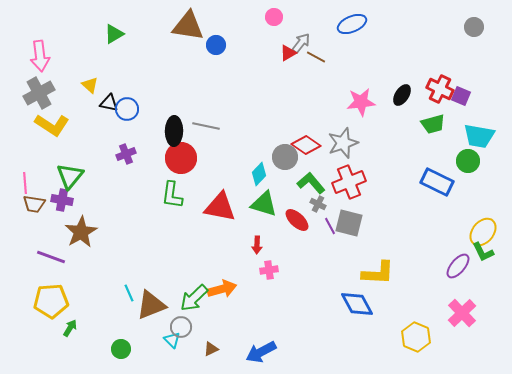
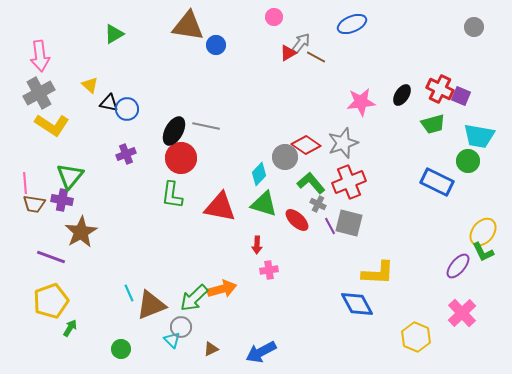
black ellipse at (174, 131): rotated 28 degrees clockwise
yellow pentagon at (51, 301): rotated 16 degrees counterclockwise
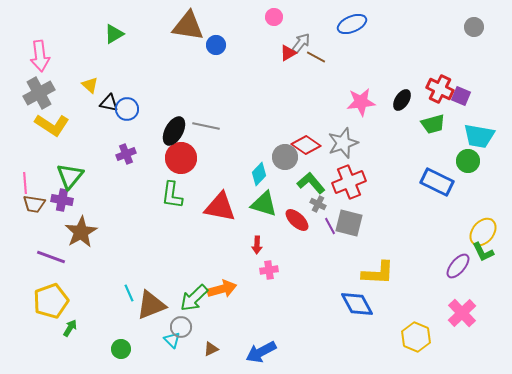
black ellipse at (402, 95): moved 5 px down
